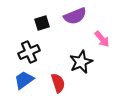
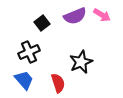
black square: rotated 21 degrees counterclockwise
pink arrow: moved 24 px up; rotated 18 degrees counterclockwise
blue trapezoid: rotated 85 degrees clockwise
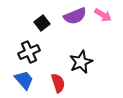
pink arrow: moved 1 px right
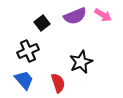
black cross: moved 1 px left, 1 px up
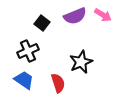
black square: rotated 14 degrees counterclockwise
blue trapezoid: rotated 15 degrees counterclockwise
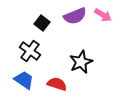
black cross: moved 2 px right; rotated 30 degrees counterclockwise
red semicircle: moved 1 px left, 1 px down; rotated 54 degrees counterclockwise
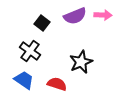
pink arrow: rotated 30 degrees counterclockwise
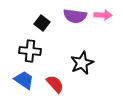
purple semicircle: rotated 30 degrees clockwise
black cross: rotated 30 degrees counterclockwise
black star: moved 1 px right, 1 px down
red semicircle: moved 2 px left; rotated 30 degrees clockwise
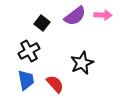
purple semicircle: rotated 45 degrees counterclockwise
black cross: moved 1 px left; rotated 35 degrees counterclockwise
blue trapezoid: moved 2 px right; rotated 45 degrees clockwise
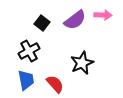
purple semicircle: moved 4 px down
